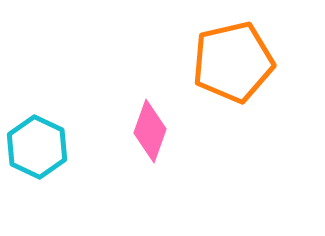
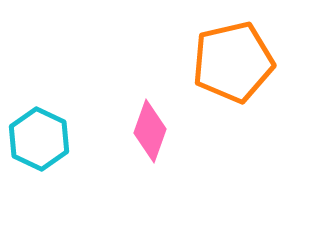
cyan hexagon: moved 2 px right, 8 px up
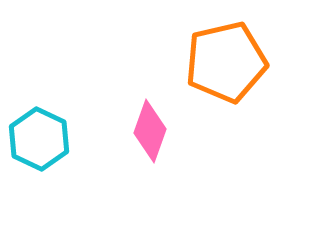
orange pentagon: moved 7 px left
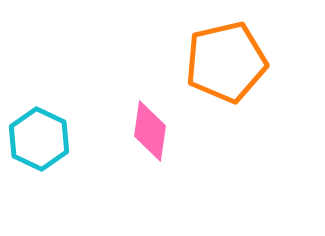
pink diamond: rotated 12 degrees counterclockwise
